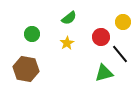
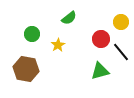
yellow circle: moved 2 px left
red circle: moved 2 px down
yellow star: moved 9 px left, 2 px down
black line: moved 1 px right, 2 px up
green triangle: moved 4 px left, 2 px up
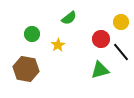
green triangle: moved 1 px up
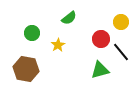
green circle: moved 1 px up
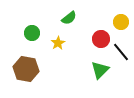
yellow star: moved 2 px up
green triangle: rotated 30 degrees counterclockwise
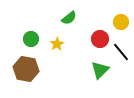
green circle: moved 1 px left, 6 px down
red circle: moved 1 px left
yellow star: moved 1 px left, 1 px down
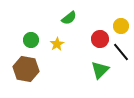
yellow circle: moved 4 px down
green circle: moved 1 px down
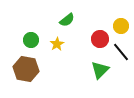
green semicircle: moved 2 px left, 2 px down
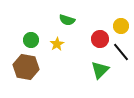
green semicircle: rotated 56 degrees clockwise
brown hexagon: moved 2 px up
